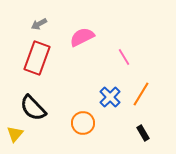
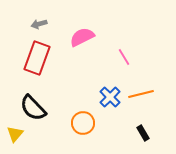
gray arrow: rotated 14 degrees clockwise
orange line: rotated 45 degrees clockwise
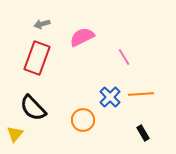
gray arrow: moved 3 px right
orange line: rotated 10 degrees clockwise
orange circle: moved 3 px up
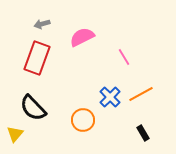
orange line: rotated 25 degrees counterclockwise
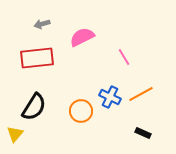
red rectangle: rotated 64 degrees clockwise
blue cross: rotated 20 degrees counterclockwise
black semicircle: moved 1 px right, 1 px up; rotated 104 degrees counterclockwise
orange circle: moved 2 px left, 9 px up
black rectangle: rotated 35 degrees counterclockwise
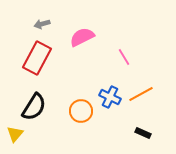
red rectangle: rotated 56 degrees counterclockwise
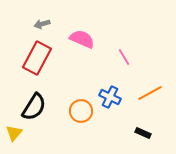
pink semicircle: moved 2 px down; rotated 50 degrees clockwise
orange line: moved 9 px right, 1 px up
yellow triangle: moved 1 px left, 1 px up
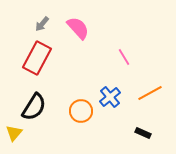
gray arrow: rotated 35 degrees counterclockwise
pink semicircle: moved 4 px left, 11 px up; rotated 25 degrees clockwise
blue cross: rotated 25 degrees clockwise
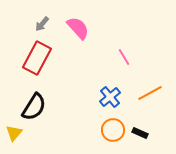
orange circle: moved 32 px right, 19 px down
black rectangle: moved 3 px left
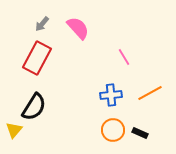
blue cross: moved 1 px right, 2 px up; rotated 35 degrees clockwise
yellow triangle: moved 3 px up
